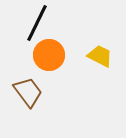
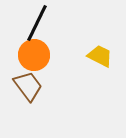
orange circle: moved 15 px left
brown trapezoid: moved 6 px up
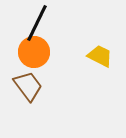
orange circle: moved 3 px up
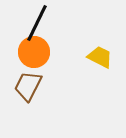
yellow trapezoid: moved 1 px down
brown trapezoid: rotated 116 degrees counterclockwise
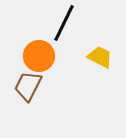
black line: moved 27 px right
orange circle: moved 5 px right, 4 px down
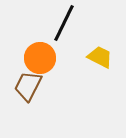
orange circle: moved 1 px right, 2 px down
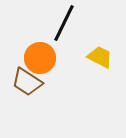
brown trapezoid: moved 1 px left, 4 px up; rotated 84 degrees counterclockwise
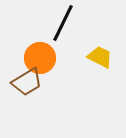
black line: moved 1 px left
brown trapezoid: rotated 64 degrees counterclockwise
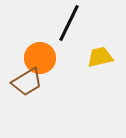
black line: moved 6 px right
yellow trapezoid: rotated 40 degrees counterclockwise
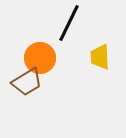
yellow trapezoid: rotated 80 degrees counterclockwise
